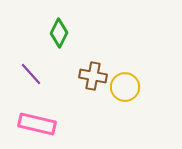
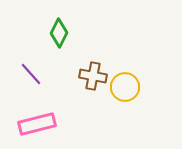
pink rectangle: rotated 27 degrees counterclockwise
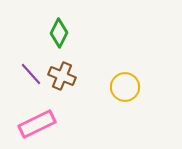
brown cross: moved 31 px left; rotated 12 degrees clockwise
pink rectangle: rotated 12 degrees counterclockwise
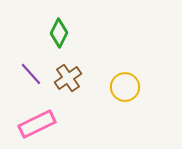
brown cross: moved 6 px right, 2 px down; rotated 32 degrees clockwise
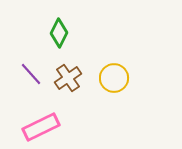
yellow circle: moved 11 px left, 9 px up
pink rectangle: moved 4 px right, 3 px down
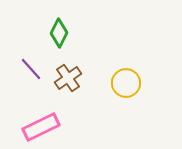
purple line: moved 5 px up
yellow circle: moved 12 px right, 5 px down
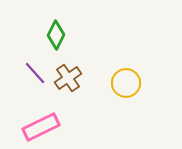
green diamond: moved 3 px left, 2 px down
purple line: moved 4 px right, 4 px down
